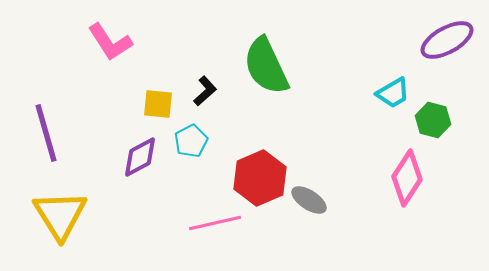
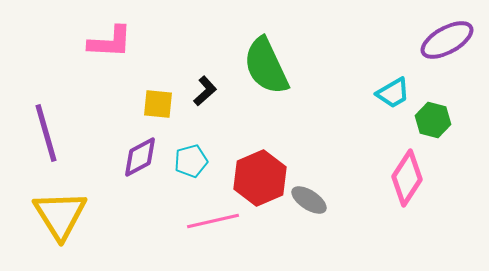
pink L-shape: rotated 54 degrees counterclockwise
cyan pentagon: moved 20 px down; rotated 12 degrees clockwise
pink line: moved 2 px left, 2 px up
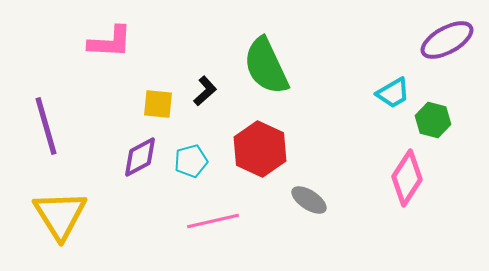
purple line: moved 7 px up
red hexagon: moved 29 px up; rotated 12 degrees counterclockwise
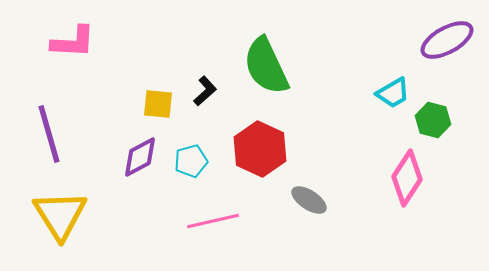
pink L-shape: moved 37 px left
purple line: moved 3 px right, 8 px down
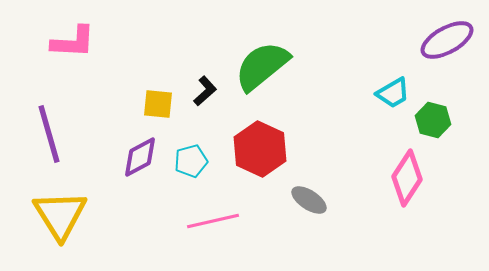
green semicircle: moved 4 px left; rotated 76 degrees clockwise
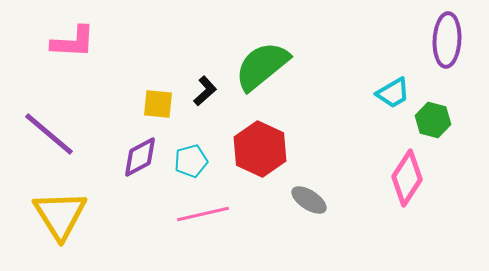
purple ellipse: rotated 58 degrees counterclockwise
purple line: rotated 34 degrees counterclockwise
pink line: moved 10 px left, 7 px up
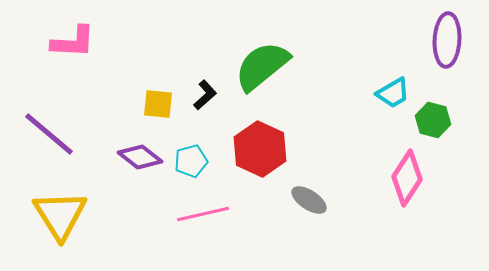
black L-shape: moved 4 px down
purple diamond: rotated 66 degrees clockwise
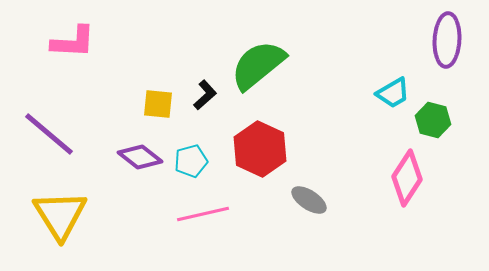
green semicircle: moved 4 px left, 1 px up
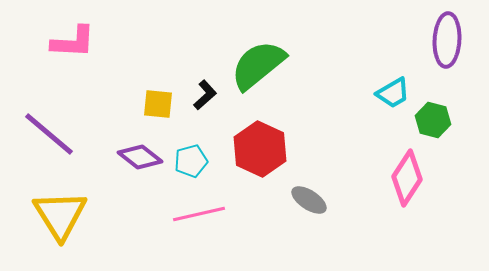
pink line: moved 4 px left
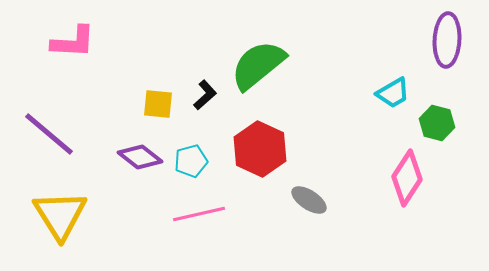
green hexagon: moved 4 px right, 3 px down
